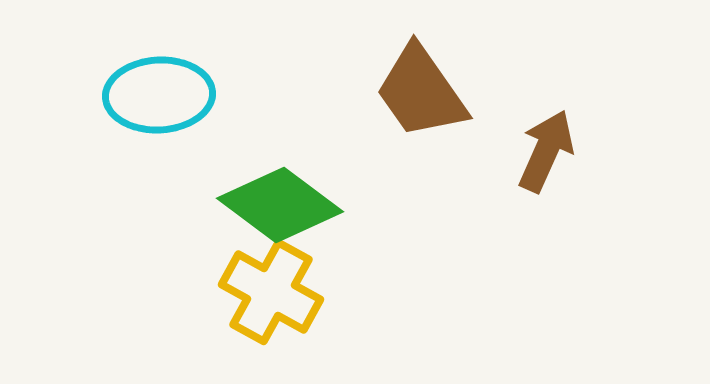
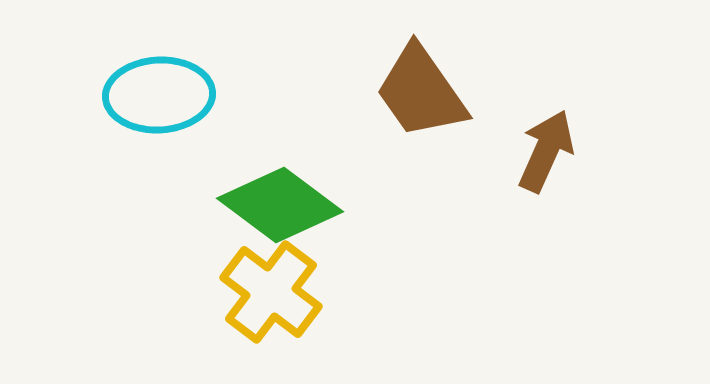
yellow cross: rotated 8 degrees clockwise
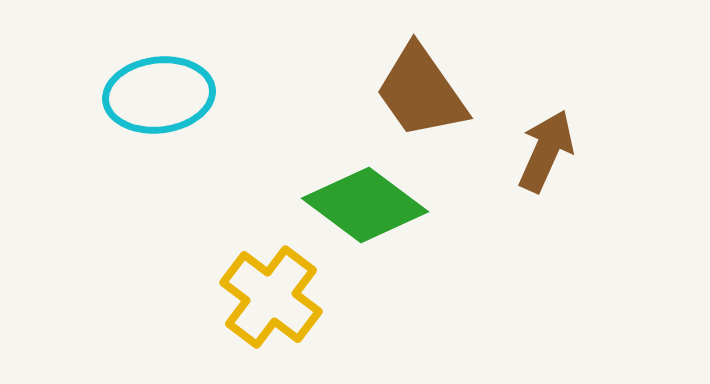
cyan ellipse: rotated 4 degrees counterclockwise
green diamond: moved 85 px right
yellow cross: moved 5 px down
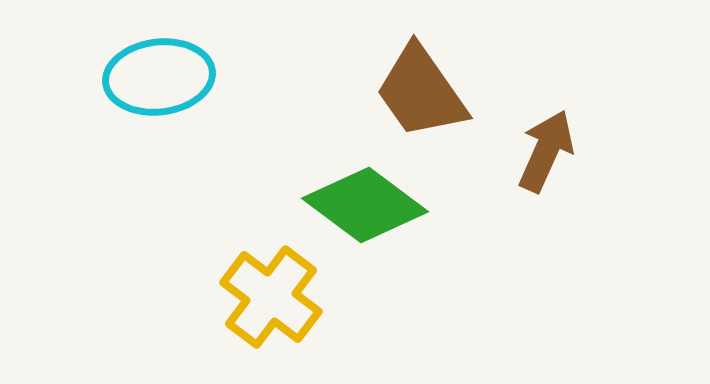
cyan ellipse: moved 18 px up
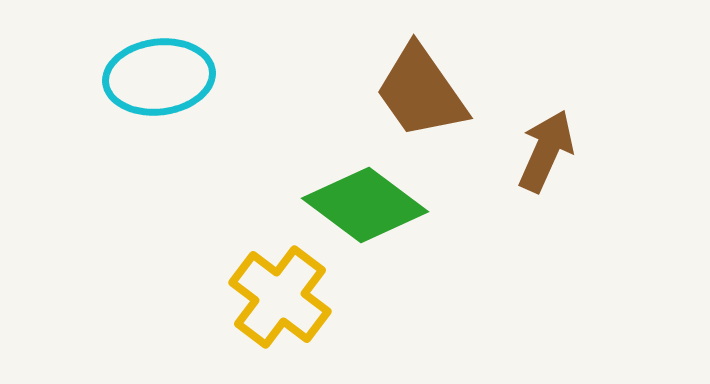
yellow cross: moved 9 px right
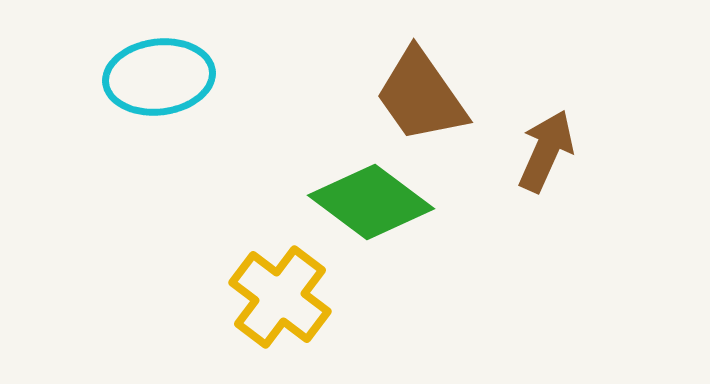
brown trapezoid: moved 4 px down
green diamond: moved 6 px right, 3 px up
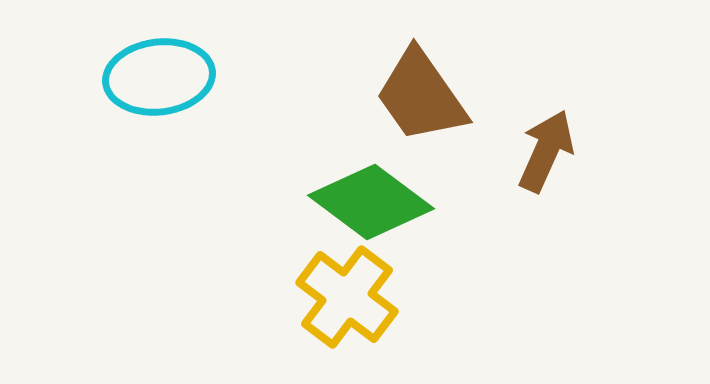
yellow cross: moved 67 px right
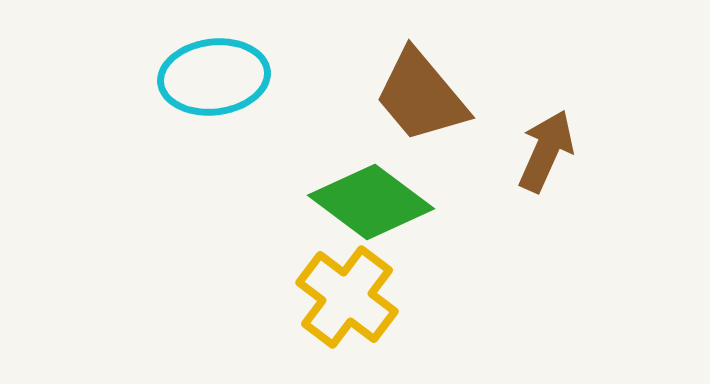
cyan ellipse: moved 55 px right
brown trapezoid: rotated 5 degrees counterclockwise
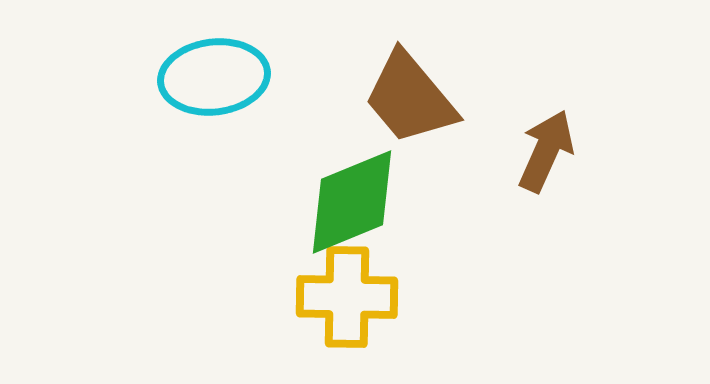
brown trapezoid: moved 11 px left, 2 px down
green diamond: moved 19 px left; rotated 59 degrees counterclockwise
yellow cross: rotated 36 degrees counterclockwise
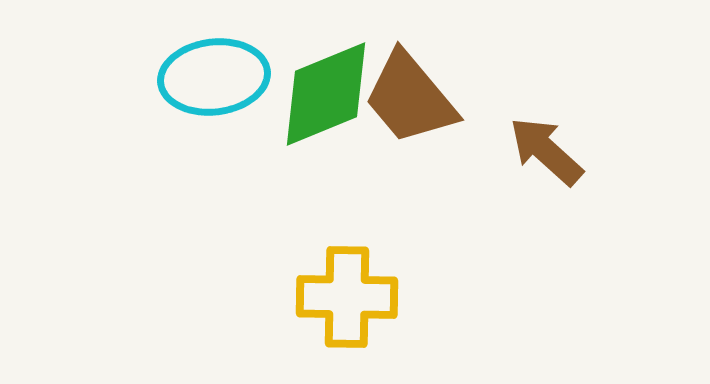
brown arrow: rotated 72 degrees counterclockwise
green diamond: moved 26 px left, 108 px up
